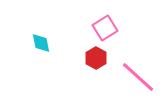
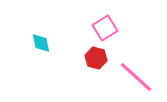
red hexagon: rotated 15 degrees counterclockwise
pink line: moved 2 px left
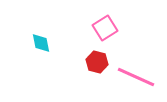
red hexagon: moved 1 px right, 4 px down
pink line: rotated 18 degrees counterclockwise
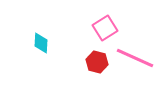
cyan diamond: rotated 15 degrees clockwise
pink line: moved 1 px left, 19 px up
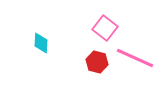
pink square: rotated 20 degrees counterclockwise
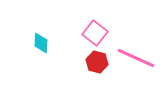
pink square: moved 10 px left, 5 px down
pink line: moved 1 px right
